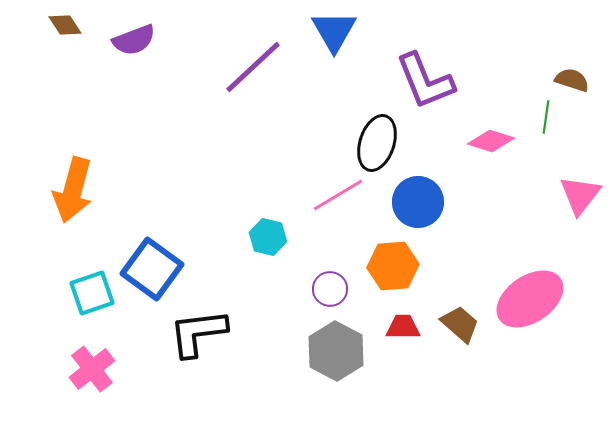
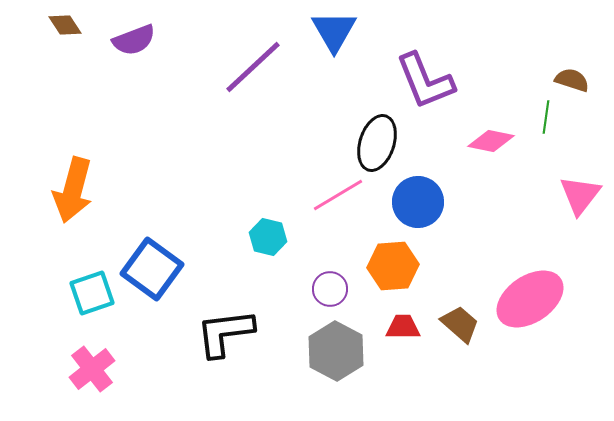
pink diamond: rotated 6 degrees counterclockwise
black L-shape: moved 27 px right
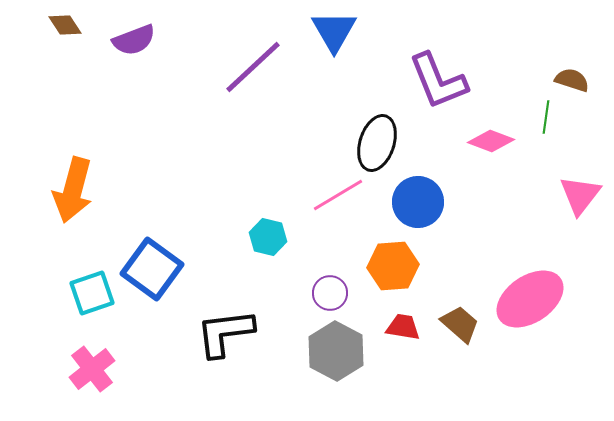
purple L-shape: moved 13 px right
pink diamond: rotated 9 degrees clockwise
purple circle: moved 4 px down
red trapezoid: rotated 9 degrees clockwise
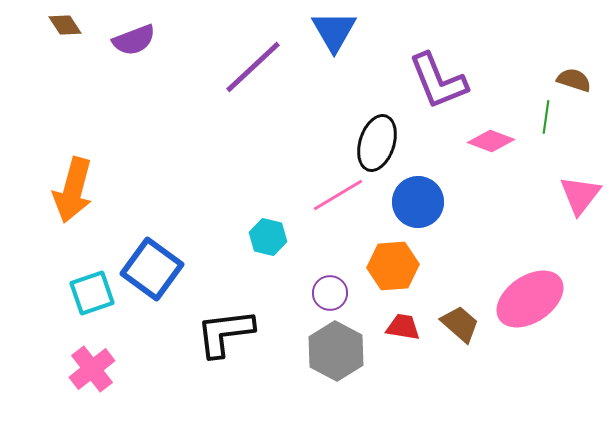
brown semicircle: moved 2 px right
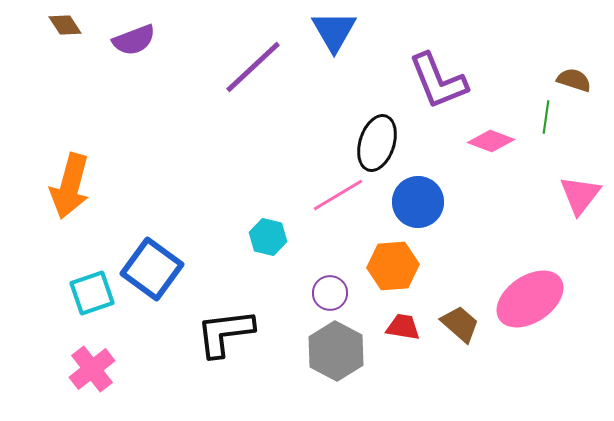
orange arrow: moved 3 px left, 4 px up
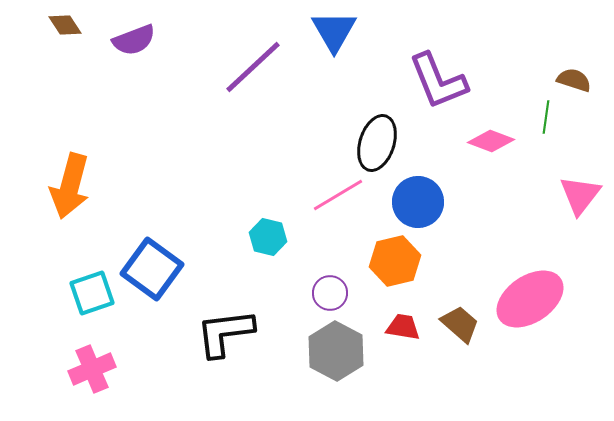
orange hexagon: moved 2 px right, 5 px up; rotated 9 degrees counterclockwise
pink cross: rotated 15 degrees clockwise
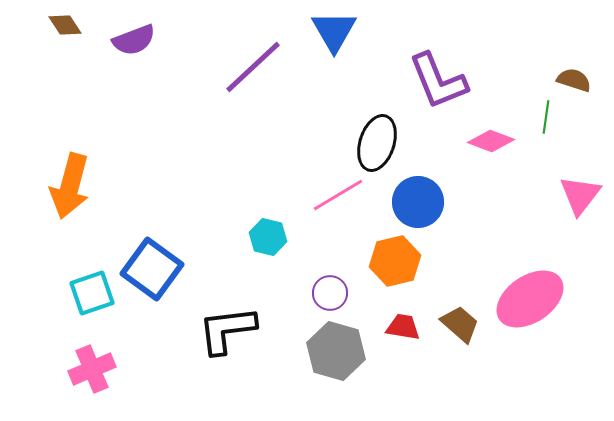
black L-shape: moved 2 px right, 3 px up
gray hexagon: rotated 12 degrees counterclockwise
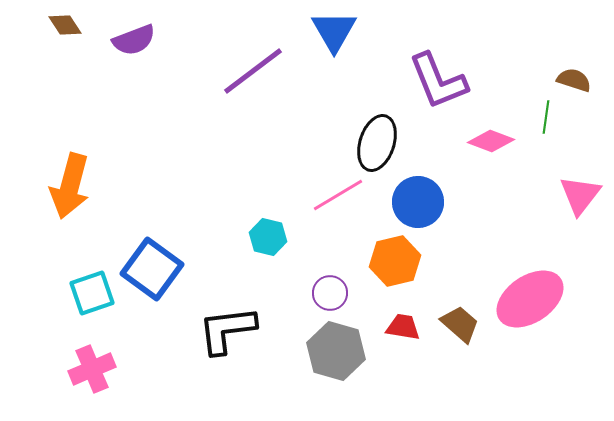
purple line: moved 4 px down; rotated 6 degrees clockwise
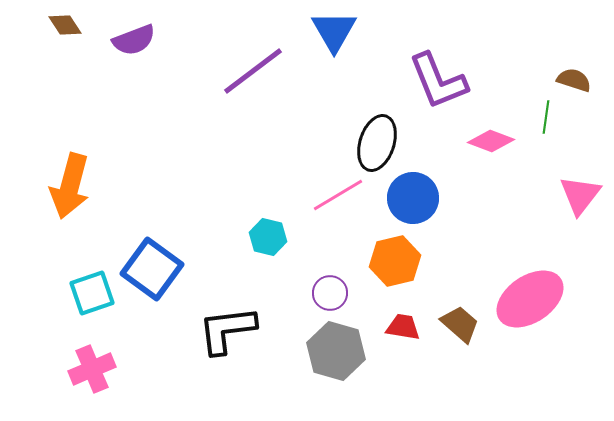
blue circle: moved 5 px left, 4 px up
